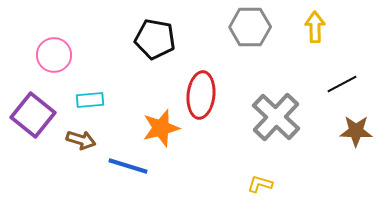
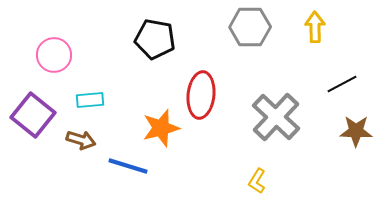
yellow L-shape: moved 3 px left, 3 px up; rotated 75 degrees counterclockwise
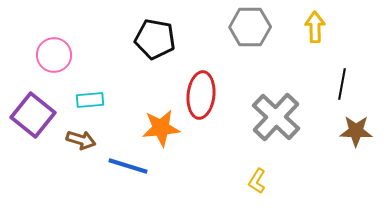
black line: rotated 52 degrees counterclockwise
orange star: rotated 9 degrees clockwise
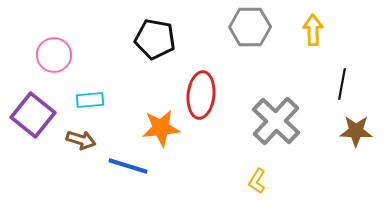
yellow arrow: moved 2 px left, 3 px down
gray cross: moved 4 px down
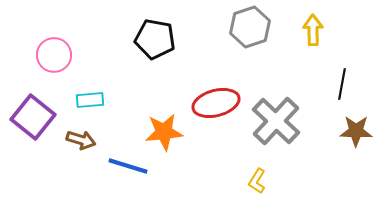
gray hexagon: rotated 18 degrees counterclockwise
red ellipse: moved 15 px right, 8 px down; rotated 69 degrees clockwise
purple square: moved 2 px down
orange star: moved 3 px right, 4 px down
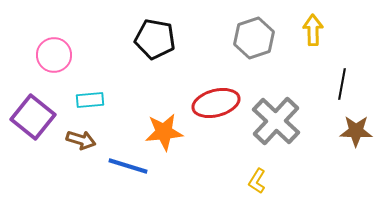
gray hexagon: moved 4 px right, 11 px down
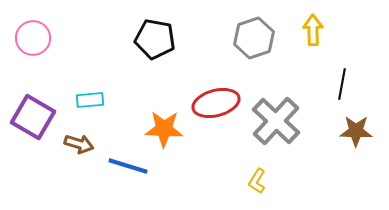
pink circle: moved 21 px left, 17 px up
purple square: rotated 9 degrees counterclockwise
orange star: moved 3 px up; rotated 9 degrees clockwise
brown arrow: moved 2 px left, 4 px down
